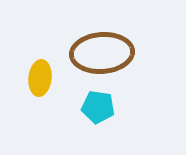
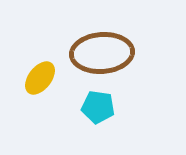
yellow ellipse: rotated 32 degrees clockwise
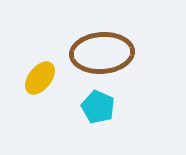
cyan pentagon: rotated 16 degrees clockwise
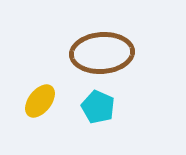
yellow ellipse: moved 23 px down
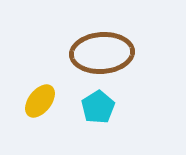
cyan pentagon: rotated 16 degrees clockwise
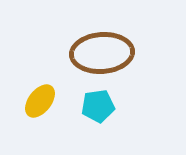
cyan pentagon: moved 1 px up; rotated 24 degrees clockwise
